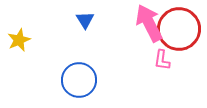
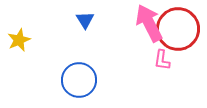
red circle: moved 1 px left
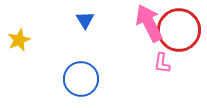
red circle: moved 1 px right, 1 px down
pink L-shape: moved 3 px down
blue circle: moved 2 px right, 1 px up
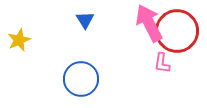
red circle: moved 2 px left, 1 px down
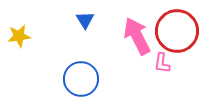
pink arrow: moved 12 px left, 13 px down
yellow star: moved 4 px up; rotated 15 degrees clockwise
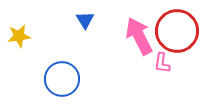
pink arrow: moved 2 px right
blue circle: moved 19 px left
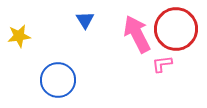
red circle: moved 1 px left, 2 px up
pink arrow: moved 2 px left, 2 px up
pink L-shape: moved 1 px down; rotated 75 degrees clockwise
blue circle: moved 4 px left, 1 px down
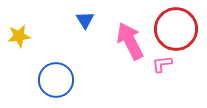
pink arrow: moved 7 px left, 7 px down
blue circle: moved 2 px left
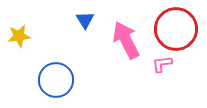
pink arrow: moved 4 px left, 1 px up
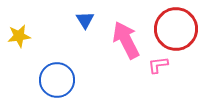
pink L-shape: moved 4 px left, 1 px down
blue circle: moved 1 px right
